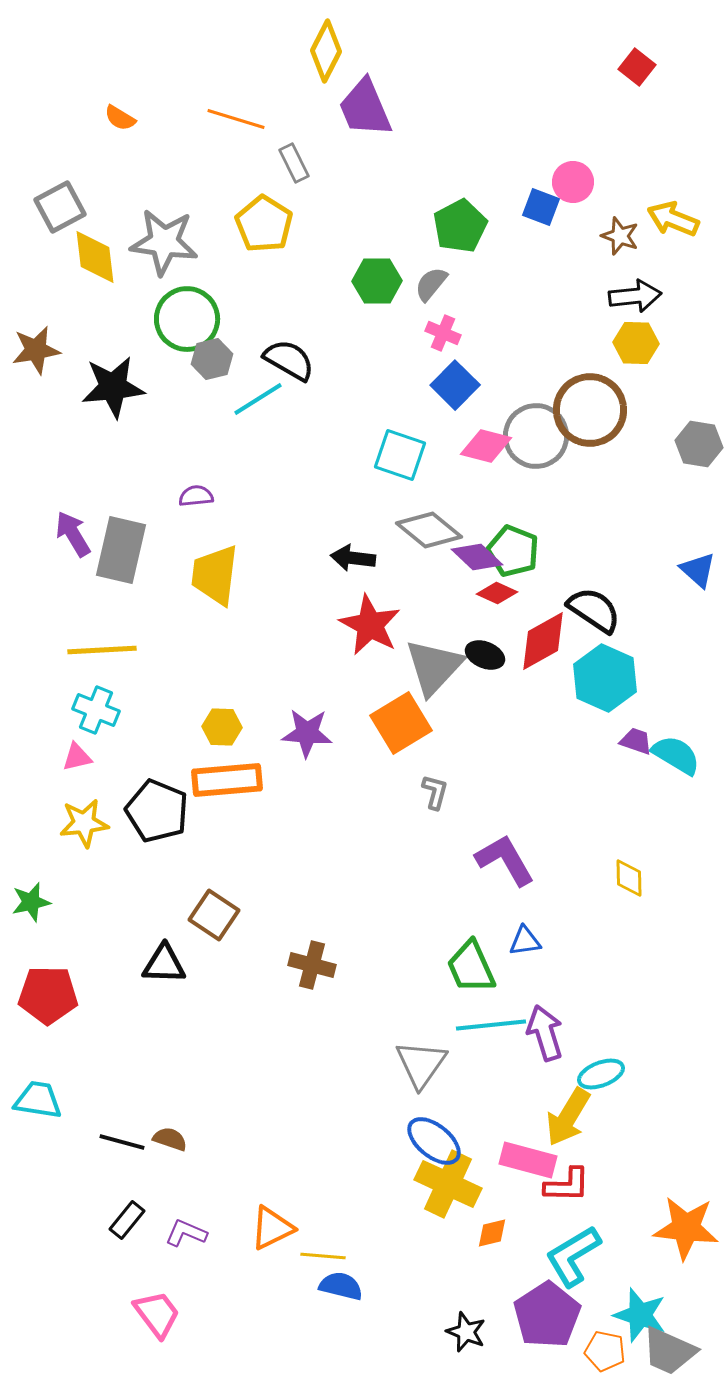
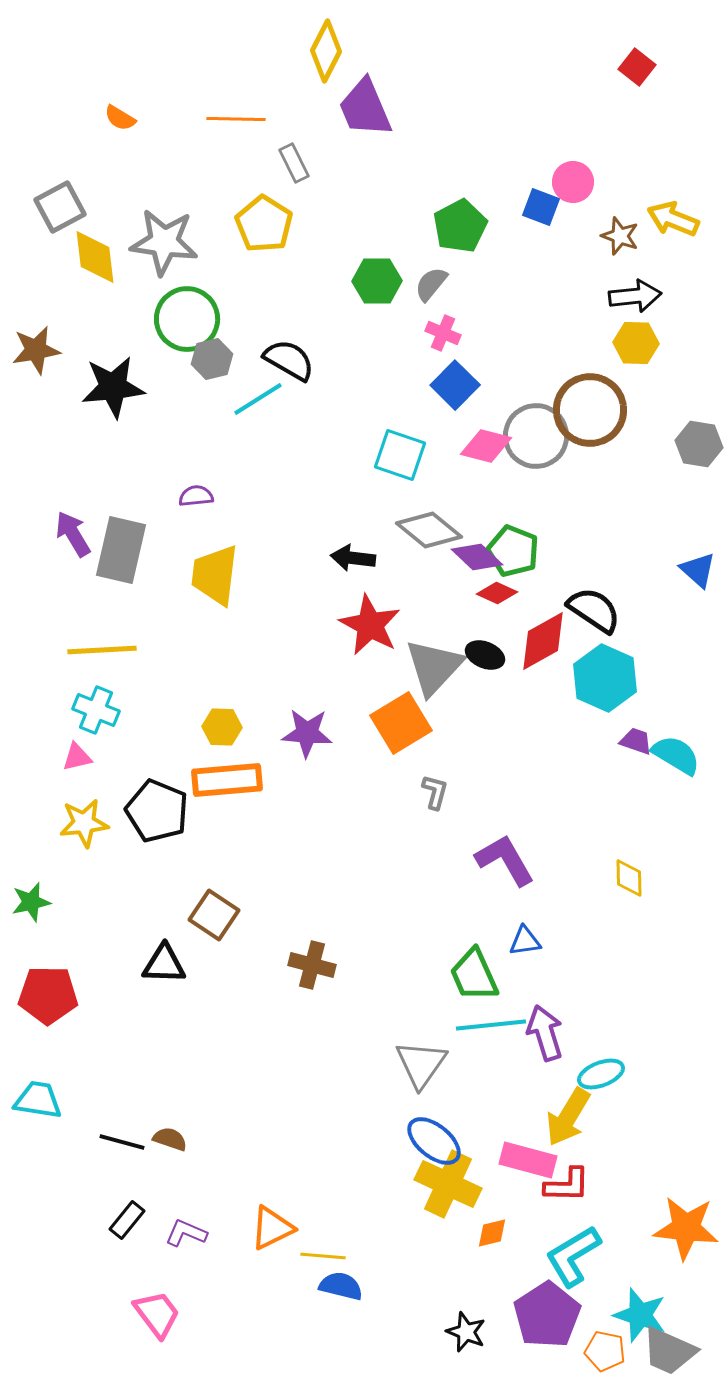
orange line at (236, 119): rotated 16 degrees counterclockwise
green trapezoid at (471, 967): moved 3 px right, 8 px down
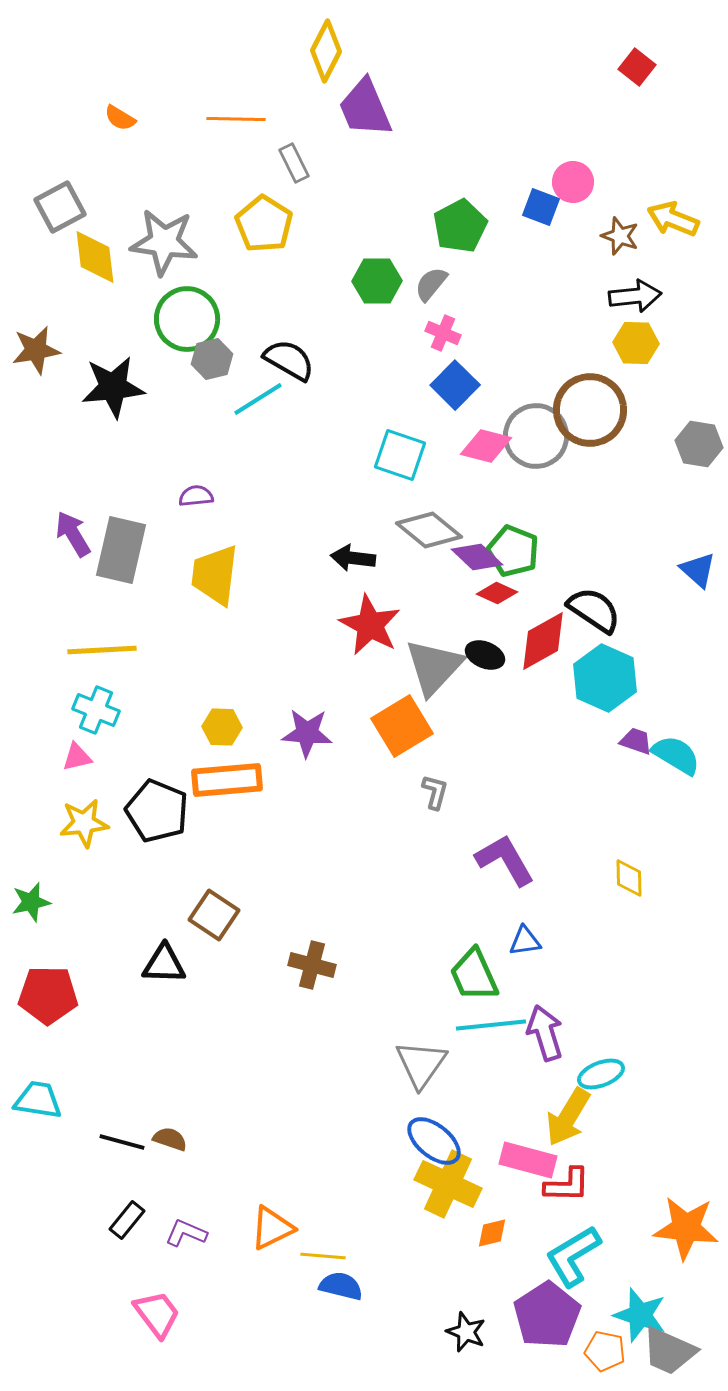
orange square at (401, 723): moved 1 px right, 3 px down
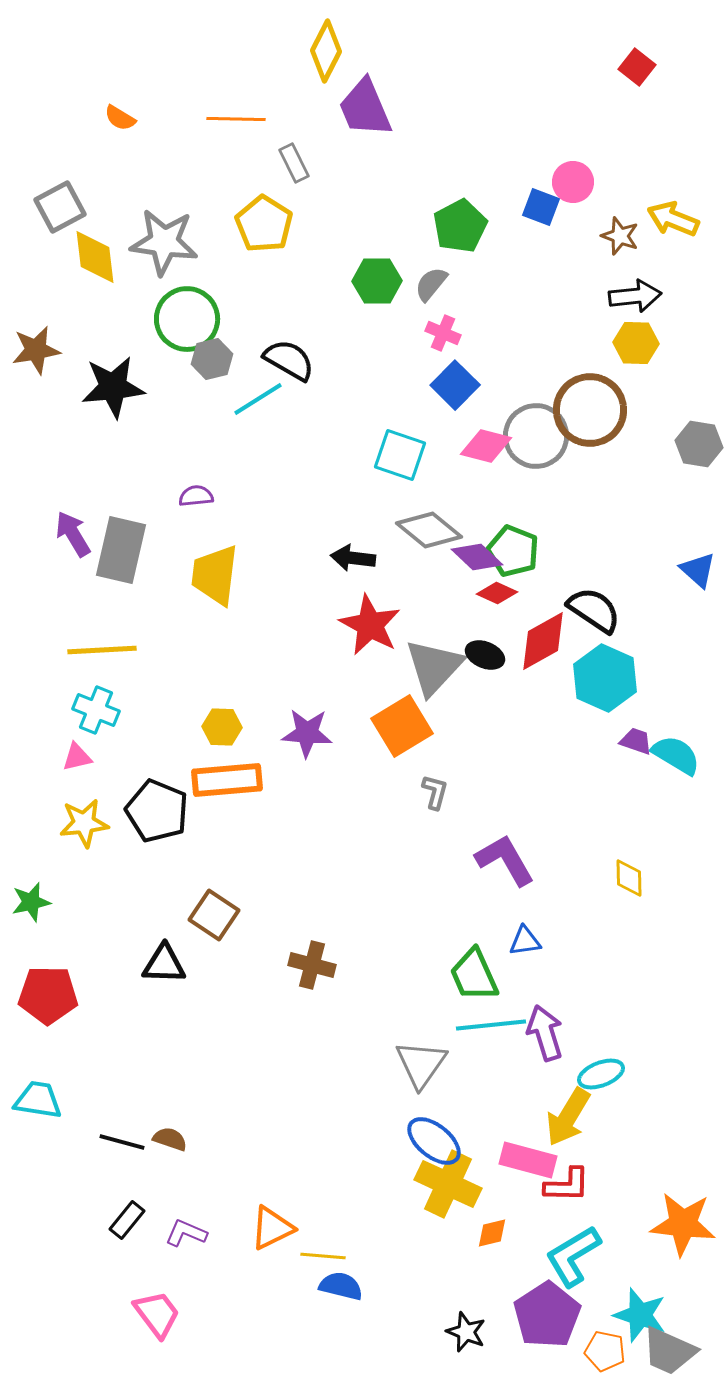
orange star at (686, 1228): moved 3 px left, 4 px up
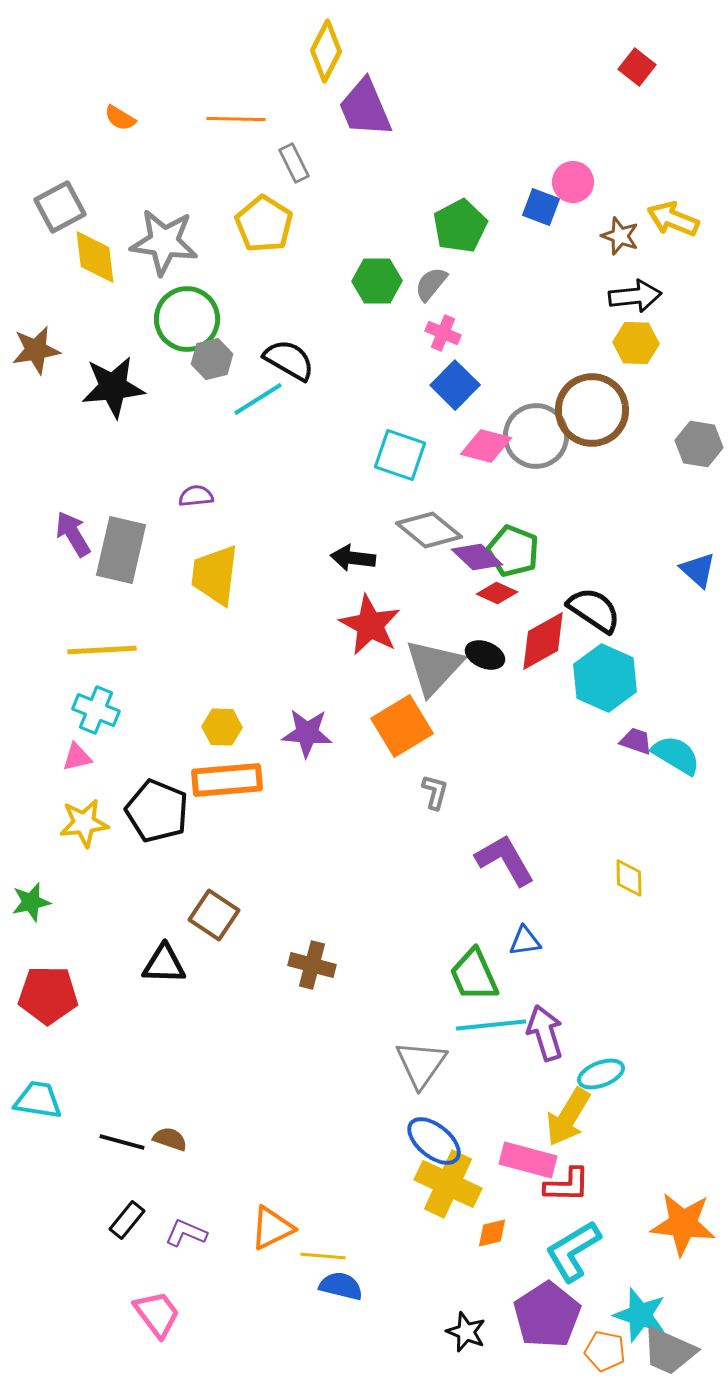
brown circle at (590, 410): moved 2 px right
cyan L-shape at (573, 1256): moved 5 px up
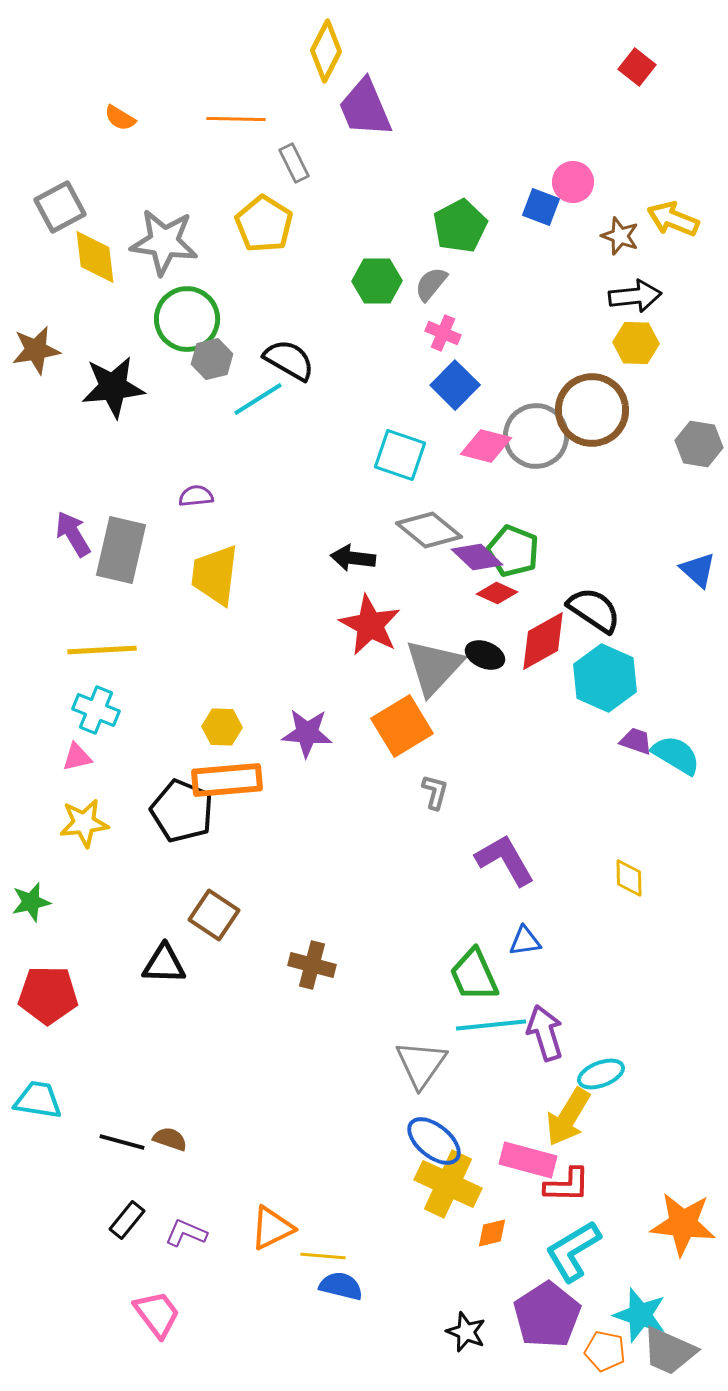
black pentagon at (157, 811): moved 25 px right
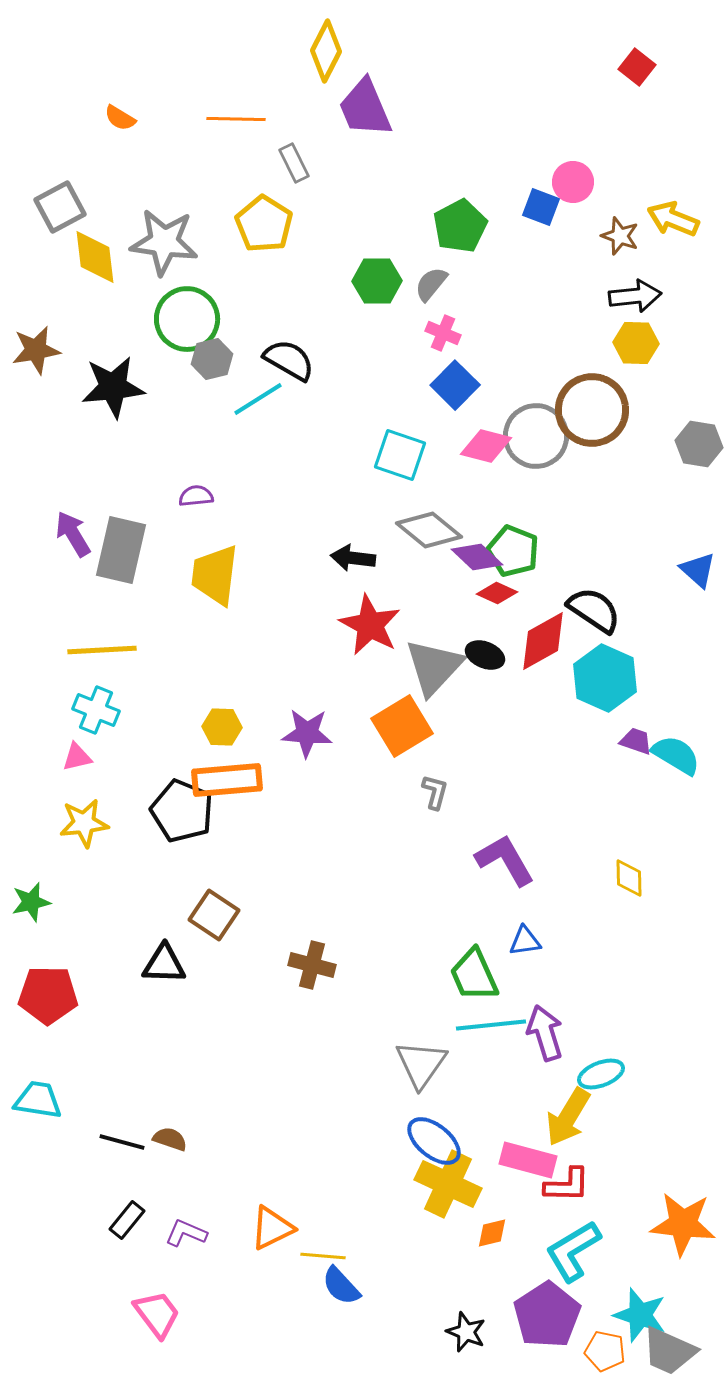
blue semicircle at (341, 1286): rotated 147 degrees counterclockwise
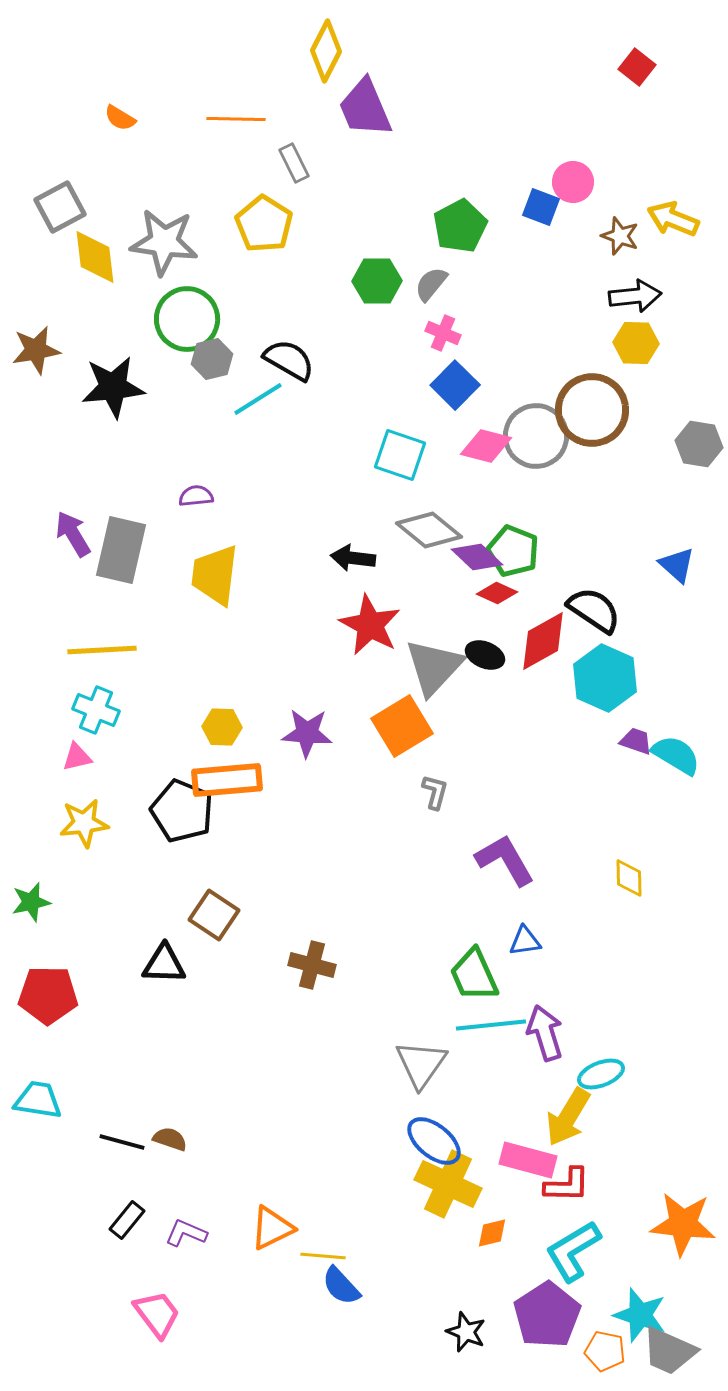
blue triangle at (698, 570): moved 21 px left, 5 px up
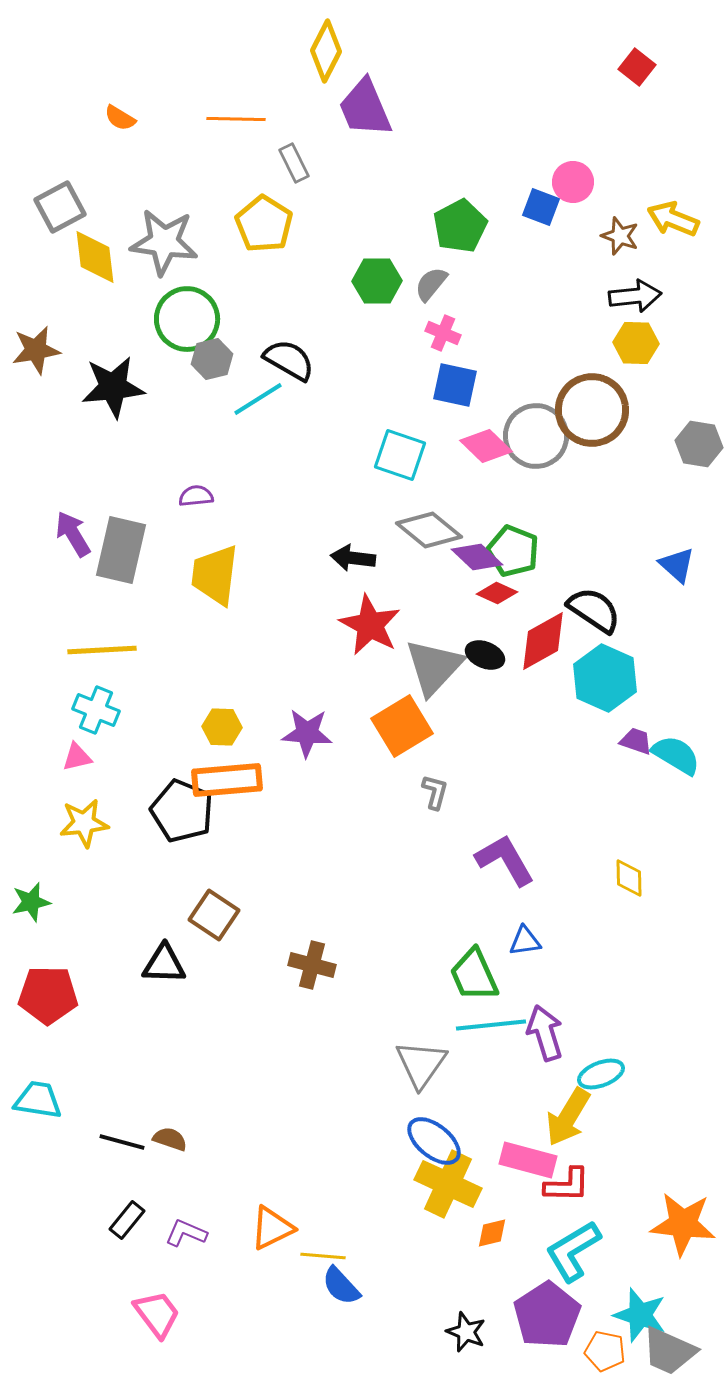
blue square at (455, 385): rotated 33 degrees counterclockwise
pink diamond at (486, 446): rotated 30 degrees clockwise
